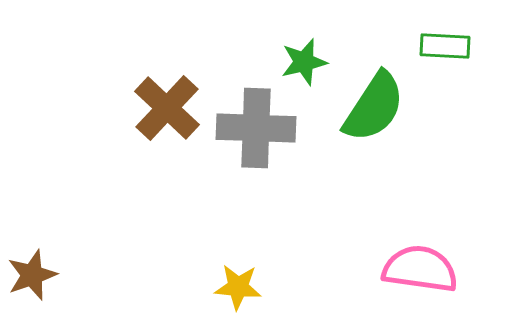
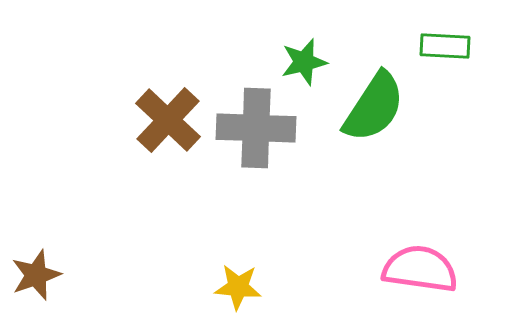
brown cross: moved 1 px right, 12 px down
brown star: moved 4 px right
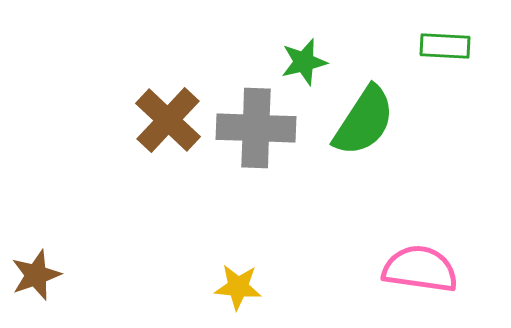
green semicircle: moved 10 px left, 14 px down
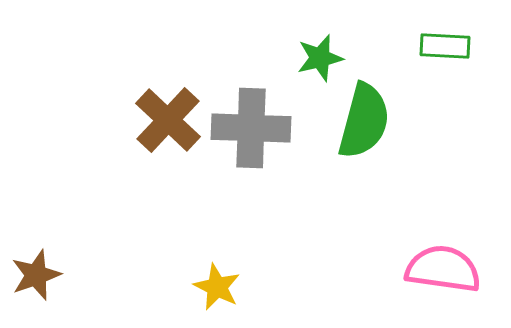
green star: moved 16 px right, 4 px up
green semicircle: rotated 18 degrees counterclockwise
gray cross: moved 5 px left
pink semicircle: moved 23 px right
yellow star: moved 21 px left; rotated 21 degrees clockwise
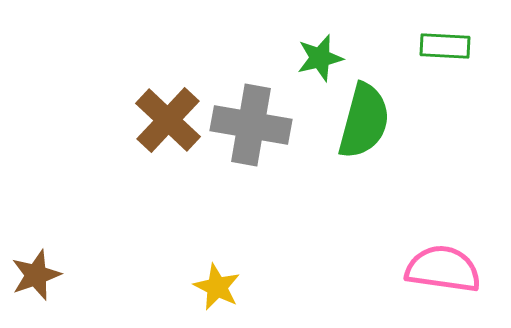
gray cross: moved 3 px up; rotated 8 degrees clockwise
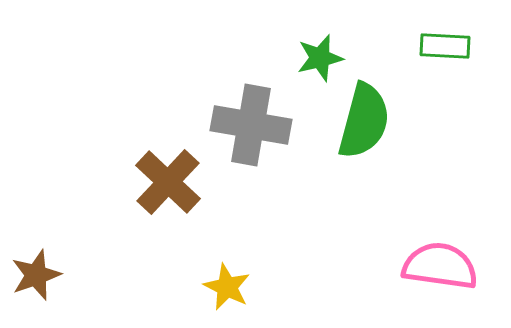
brown cross: moved 62 px down
pink semicircle: moved 3 px left, 3 px up
yellow star: moved 10 px right
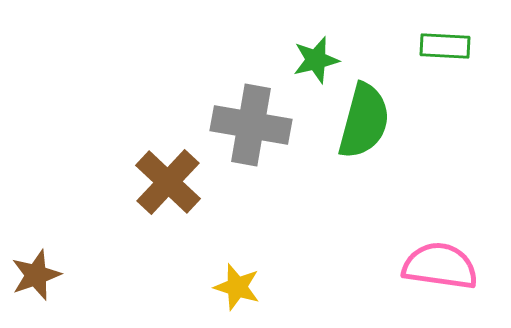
green star: moved 4 px left, 2 px down
yellow star: moved 10 px right; rotated 9 degrees counterclockwise
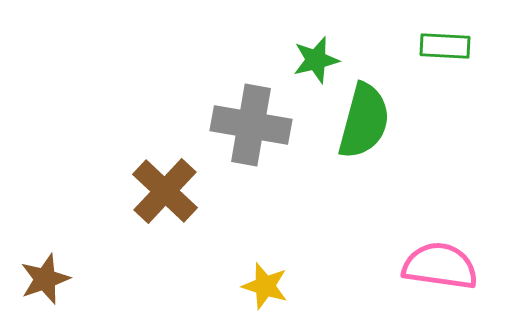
brown cross: moved 3 px left, 9 px down
brown star: moved 9 px right, 4 px down
yellow star: moved 28 px right, 1 px up
